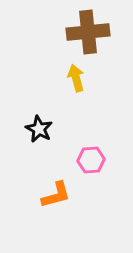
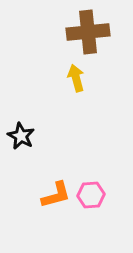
black star: moved 18 px left, 7 px down
pink hexagon: moved 35 px down
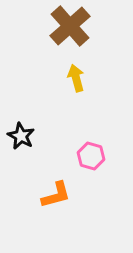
brown cross: moved 18 px left, 6 px up; rotated 36 degrees counterclockwise
pink hexagon: moved 39 px up; rotated 20 degrees clockwise
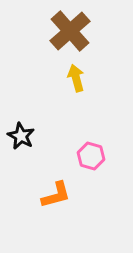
brown cross: moved 5 px down
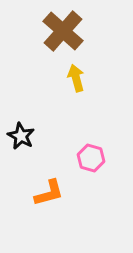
brown cross: moved 7 px left; rotated 6 degrees counterclockwise
pink hexagon: moved 2 px down
orange L-shape: moved 7 px left, 2 px up
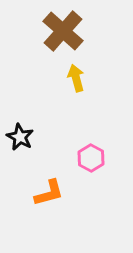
black star: moved 1 px left, 1 px down
pink hexagon: rotated 12 degrees clockwise
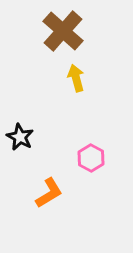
orange L-shape: rotated 16 degrees counterclockwise
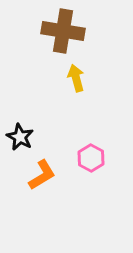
brown cross: rotated 33 degrees counterclockwise
orange L-shape: moved 7 px left, 18 px up
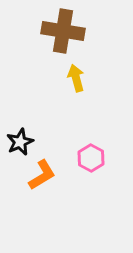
black star: moved 5 px down; rotated 20 degrees clockwise
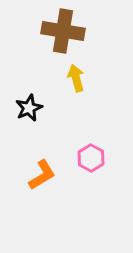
black star: moved 9 px right, 34 px up
